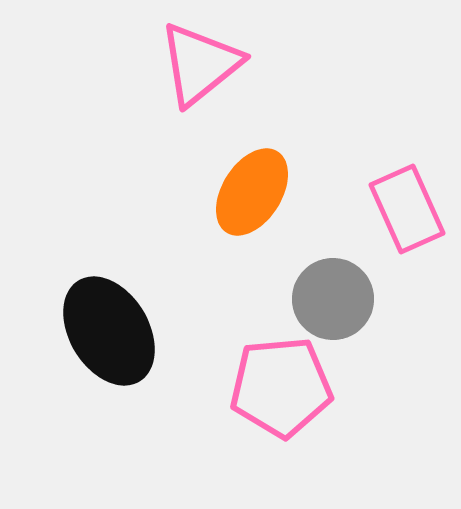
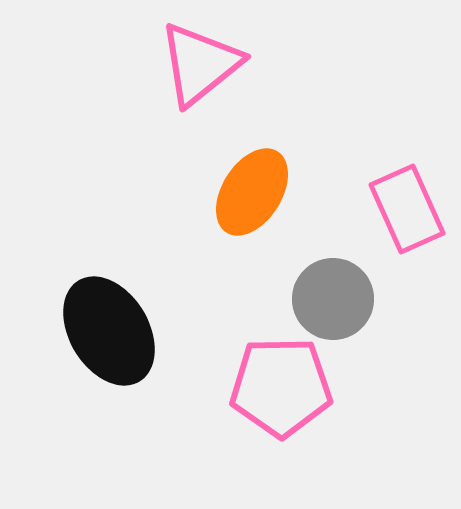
pink pentagon: rotated 4 degrees clockwise
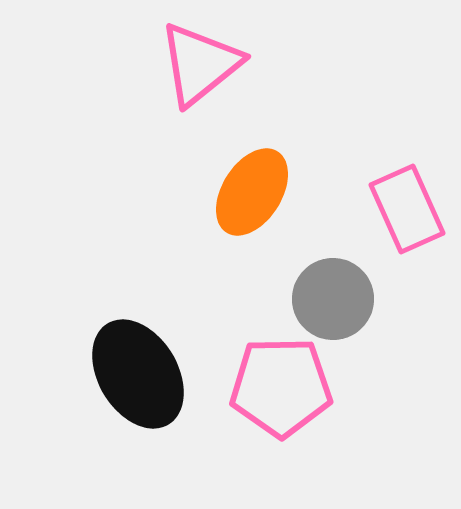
black ellipse: moved 29 px right, 43 px down
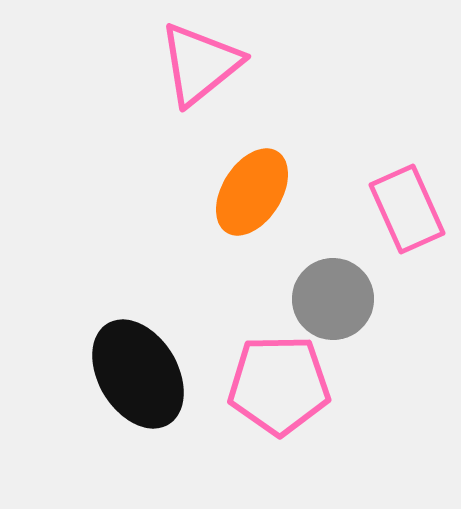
pink pentagon: moved 2 px left, 2 px up
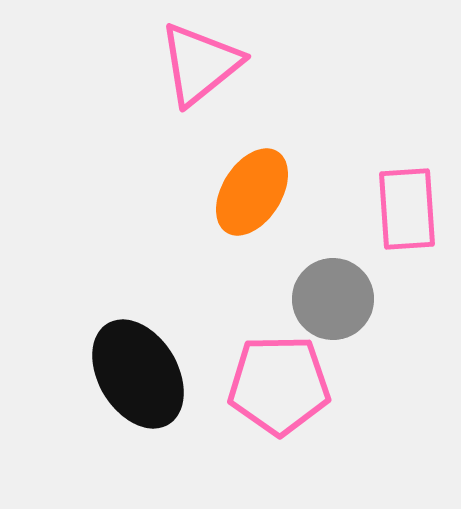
pink rectangle: rotated 20 degrees clockwise
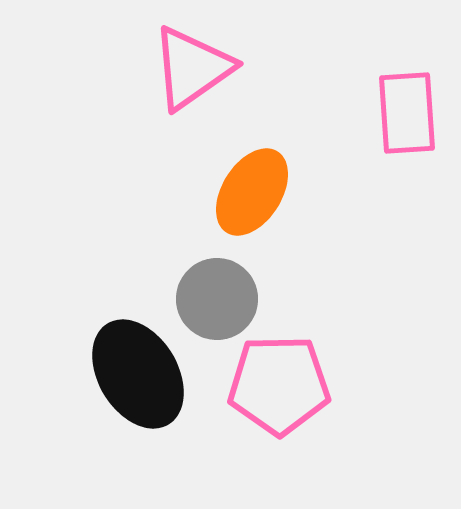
pink triangle: moved 8 px left, 4 px down; rotated 4 degrees clockwise
pink rectangle: moved 96 px up
gray circle: moved 116 px left
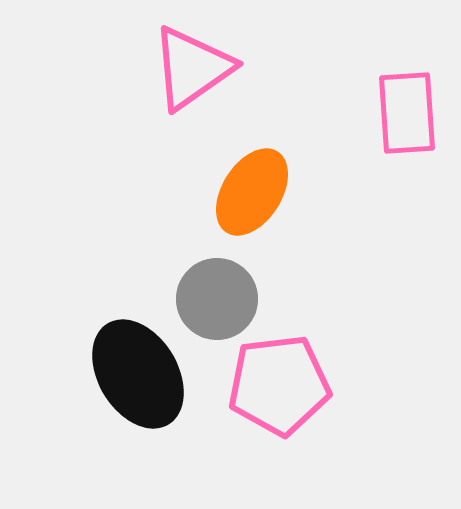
pink pentagon: rotated 6 degrees counterclockwise
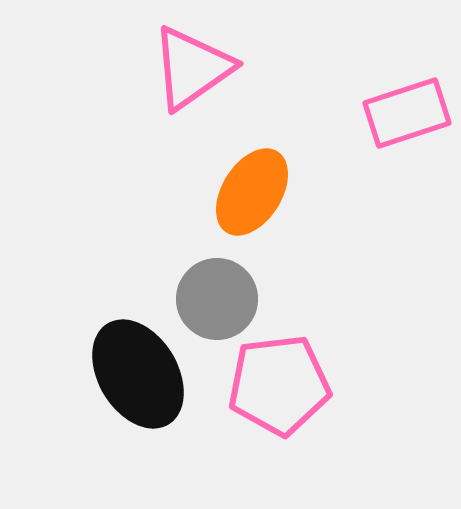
pink rectangle: rotated 76 degrees clockwise
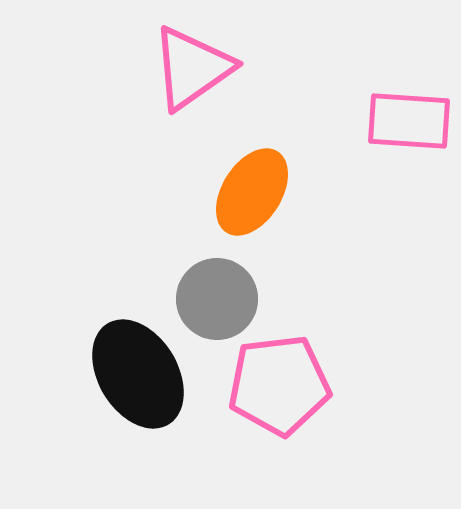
pink rectangle: moved 2 px right, 8 px down; rotated 22 degrees clockwise
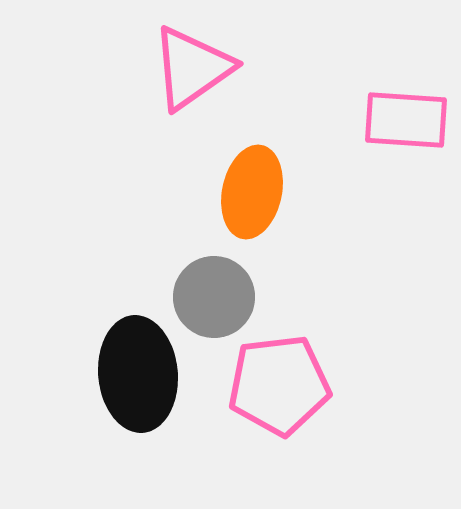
pink rectangle: moved 3 px left, 1 px up
orange ellipse: rotated 20 degrees counterclockwise
gray circle: moved 3 px left, 2 px up
black ellipse: rotated 26 degrees clockwise
